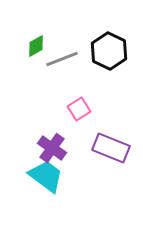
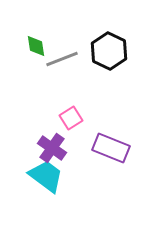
green diamond: rotated 70 degrees counterclockwise
pink square: moved 8 px left, 9 px down
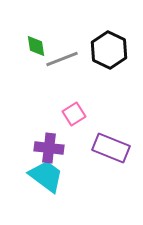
black hexagon: moved 1 px up
pink square: moved 3 px right, 4 px up
purple cross: moved 3 px left; rotated 28 degrees counterclockwise
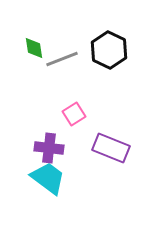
green diamond: moved 2 px left, 2 px down
cyan trapezoid: moved 2 px right, 2 px down
